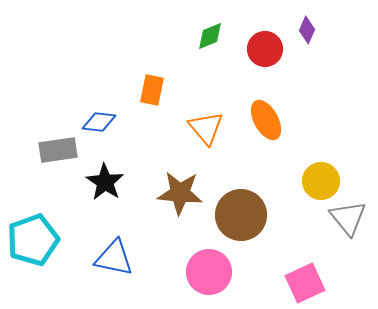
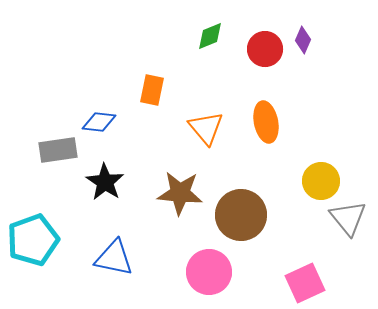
purple diamond: moved 4 px left, 10 px down
orange ellipse: moved 2 px down; rotated 18 degrees clockwise
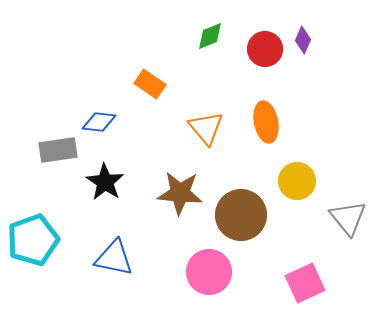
orange rectangle: moved 2 px left, 6 px up; rotated 68 degrees counterclockwise
yellow circle: moved 24 px left
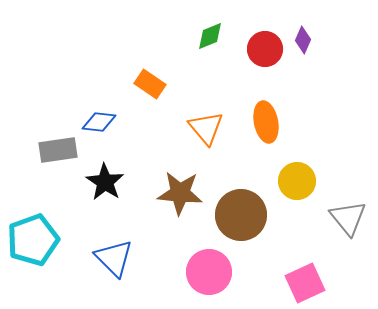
blue triangle: rotated 33 degrees clockwise
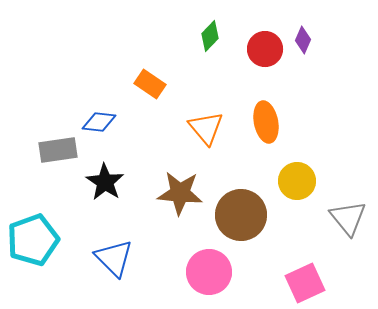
green diamond: rotated 24 degrees counterclockwise
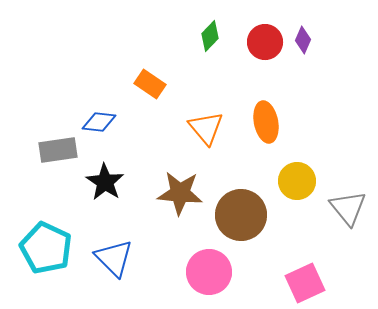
red circle: moved 7 px up
gray triangle: moved 10 px up
cyan pentagon: moved 13 px right, 8 px down; rotated 27 degrees counterclockwise
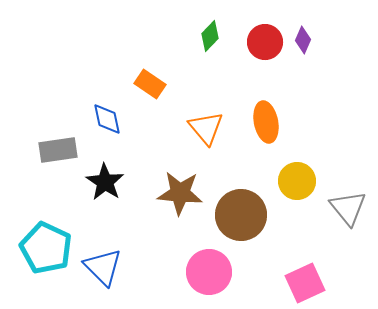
blue diamond: moved 8 px right, 3 px up; rotated 72 degrees clockwise
blue triangle: moved 11 px left, 9 px down
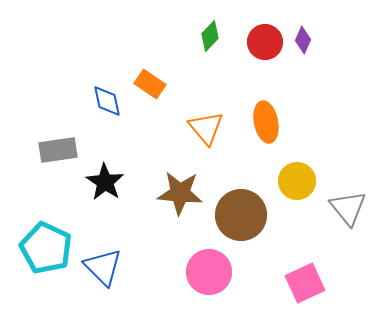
blue diamond: moved 18 px up
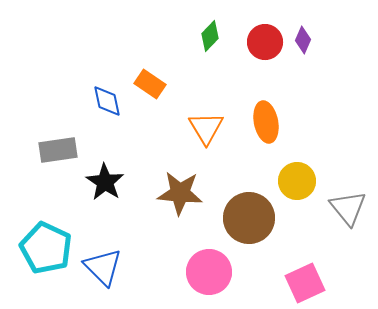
orange triangle: rotated 9 degrees clockwise
brown circle: moved 8 px right, 3 px down
